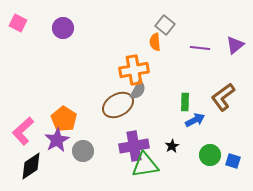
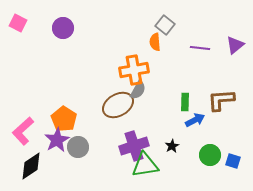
brown L-shape: moved 2 px left, 3 px down; rotated 32 degrees clockwise
purple cross: rotated 8 degrees counterclockwise
gray circle: moved 5 px left, 4 px up
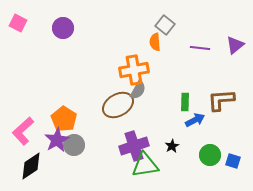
gray circle: moved 4 px left, 2 px up
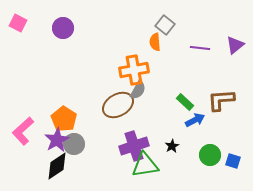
green rectangle: rotated 48 degrees counterclockwise
gray circle: moved 1 px up
black diamond: moved 26 px right
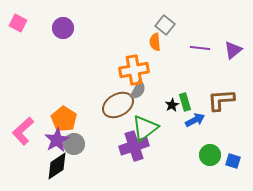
purple triangle: moved 2 px left, 5 px down
green rectangle: rotated 30 degrees clockwise
black star: moved 41 px up
green triangle: moved 37 px up; rotated 28 degrees counterclockwise
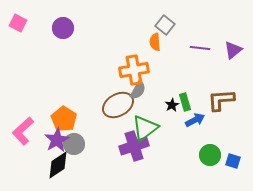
black diamond: moved 1 px right, 1 px up
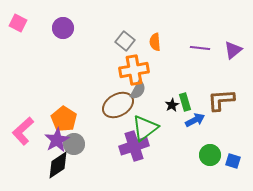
gray square: moved 40 px left, 16 px down
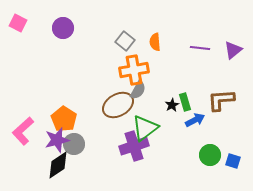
purple star: rotated 15 degrees clockwise
